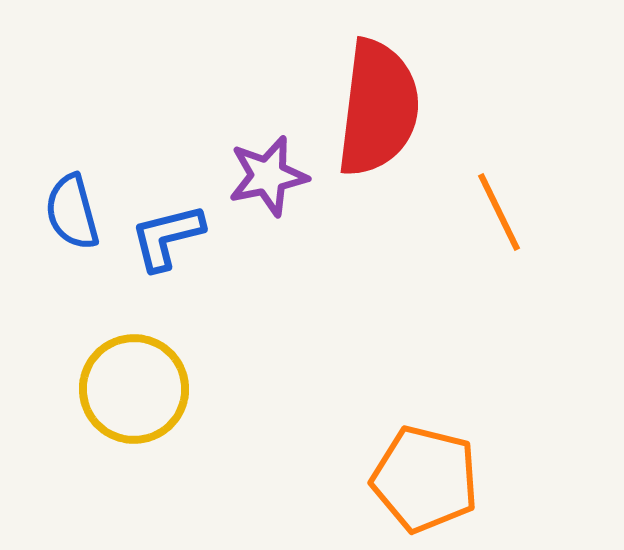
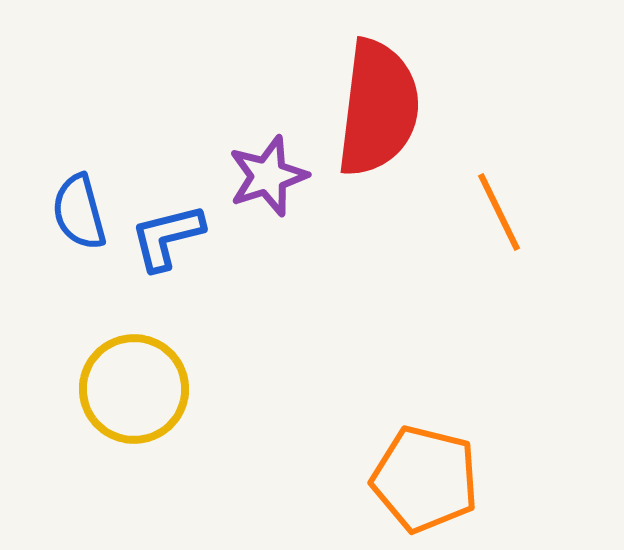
purple star: rotated 6 degrees counterclockwise
blue semicircle: moved 7 px right
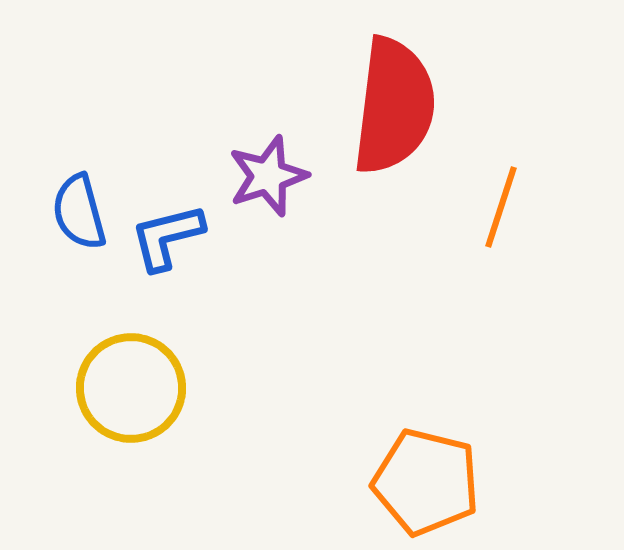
red semicircle: moved 16 px right, 2 px up
orange line: moved 2 px right, 5 px up; rotated 44 degrees clockwise
yellow circle: moved 3 px left, 1 px up
orange pentagon: moved 1 px right, 3 px down
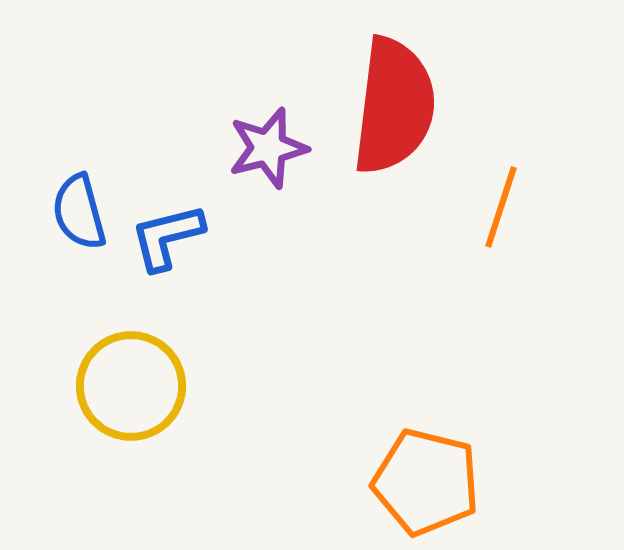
purple star: moved 28 px up; rotated 4 degrees clockwise
yellow circle: moved 2 px up
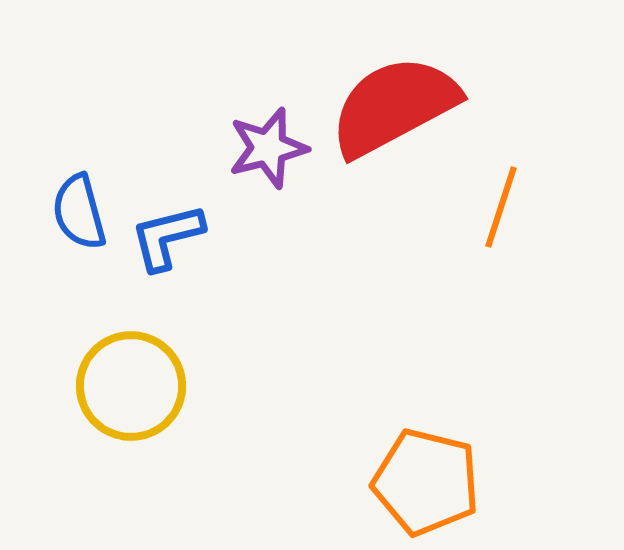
red semicircle: rotated 125 degrees counterclockwise
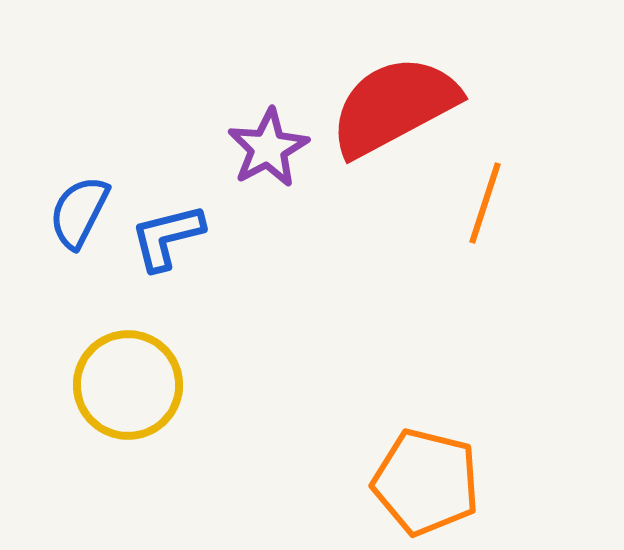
purple star: rotated 14 degrees counterclockwise
orange line: moved 16 px left, 4 px up
blue semicircle: rotated 42 degrees clockwise
yellow circle: moved 3 px left, 1 px up
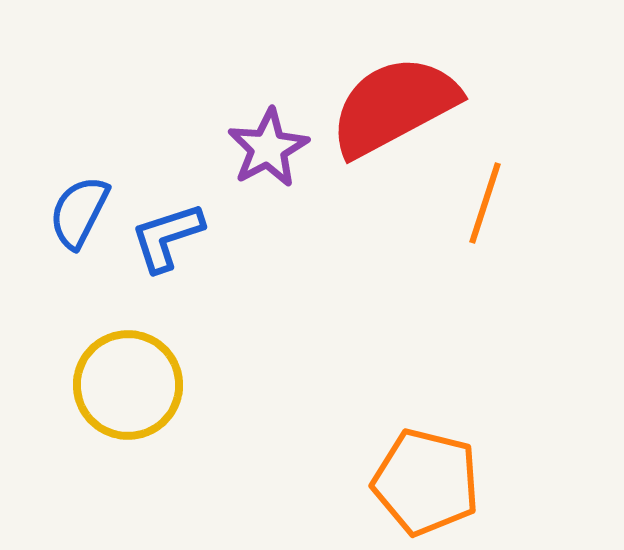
blue L-shape: rotated 4 degrees counterclockwise
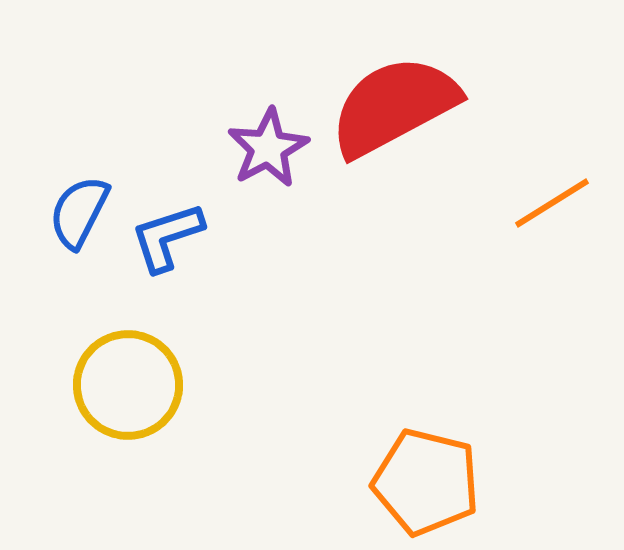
orange line: moved 67 px right; rotated 40 degrees clockwise
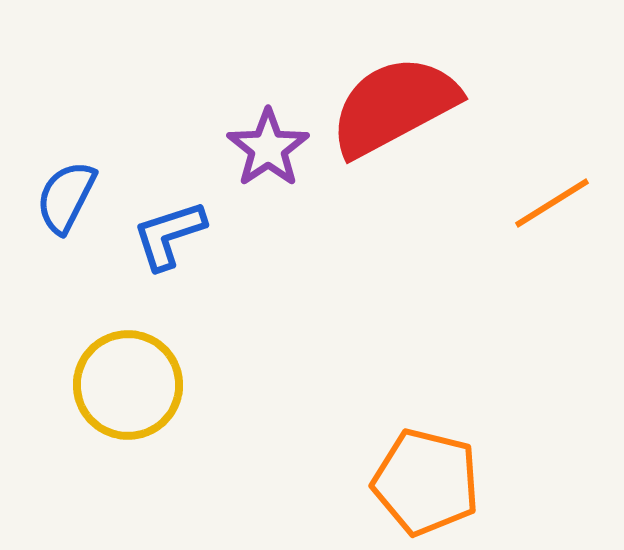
purple star: rotated 6 degrees counterclockwise
blue semicircle: moved 13 px left, 15 px up
blue L-shape: moved 2 px right, 2 px up
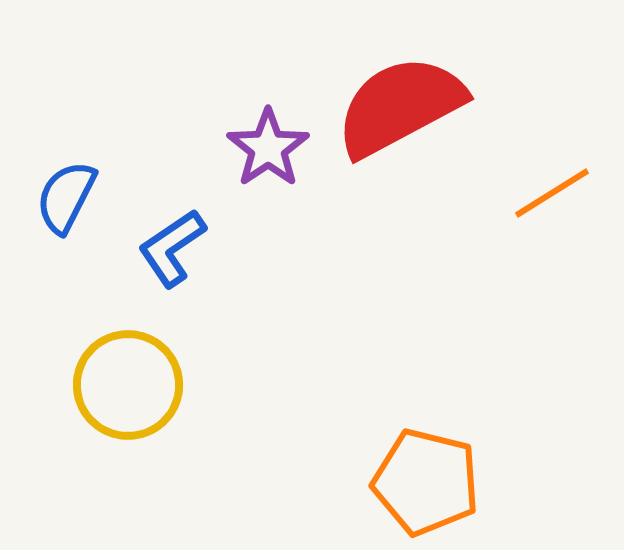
red semicircle: moved 6 px right
orange line: moved 10 px up
blue L-shape: moved 3 px right, 13 px down; rotated 16 degrees counterclockwise
